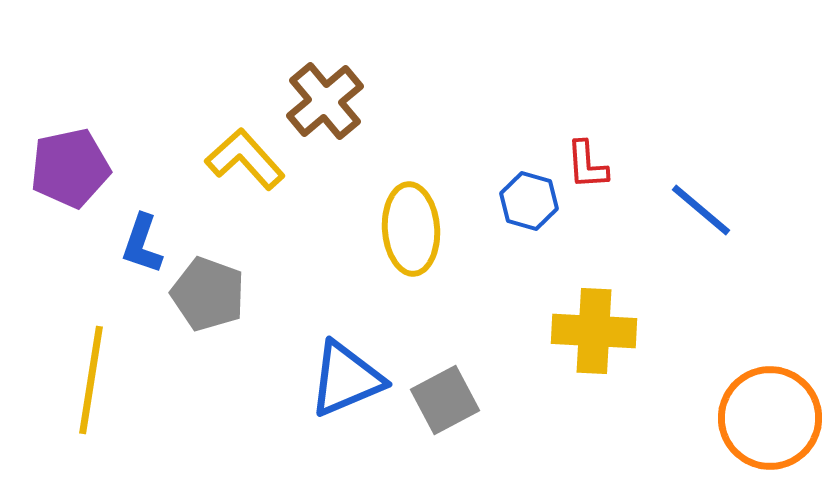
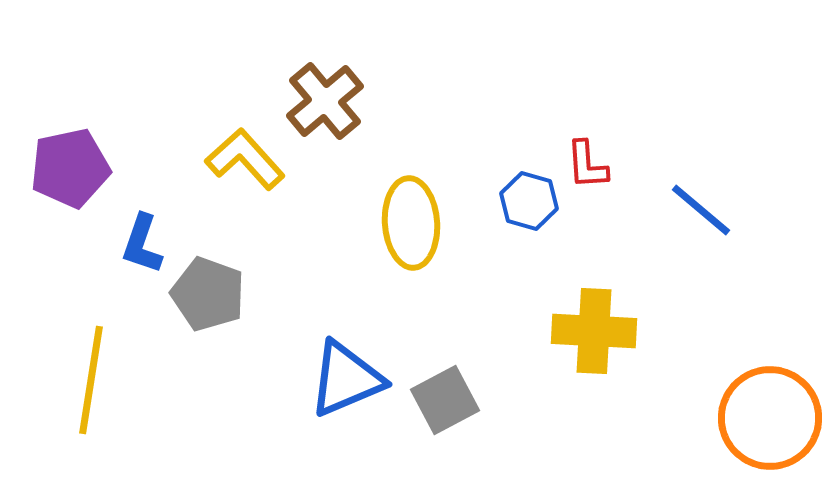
yellow ellipse: moved 6 px up
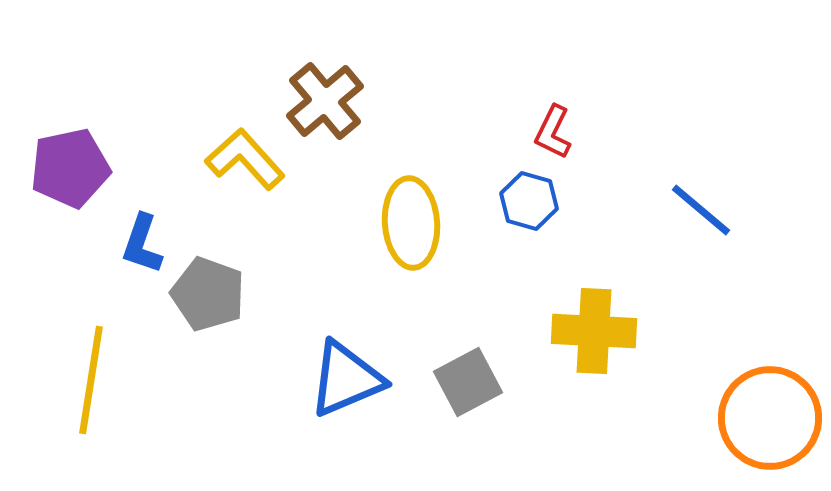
red L-shape: moved 34 px left, 33 px up; rotated 30 degrees clockwise
gray square: moved 23 px right, 18 px up
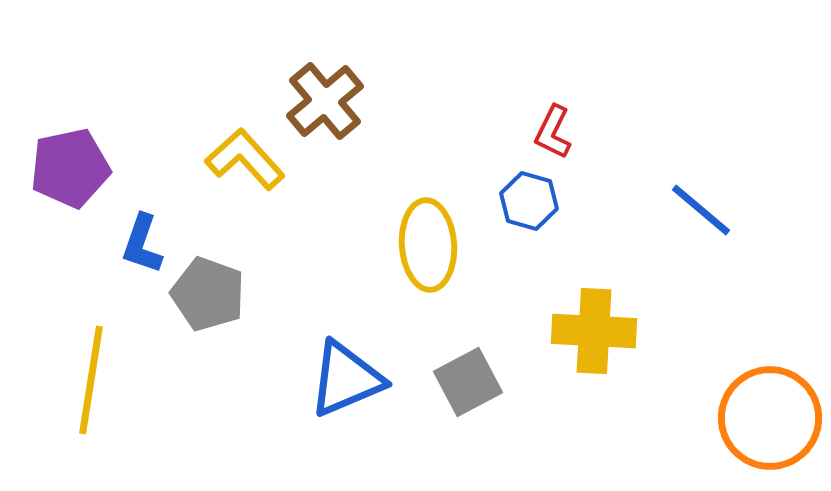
yellow ellipse: moved 17 px right, 22 px down
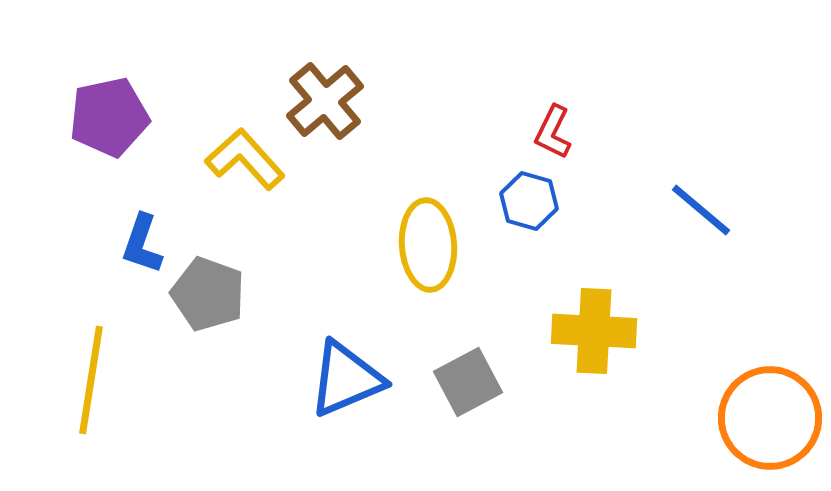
purple pentagon: moved 39 px right, 51 px up
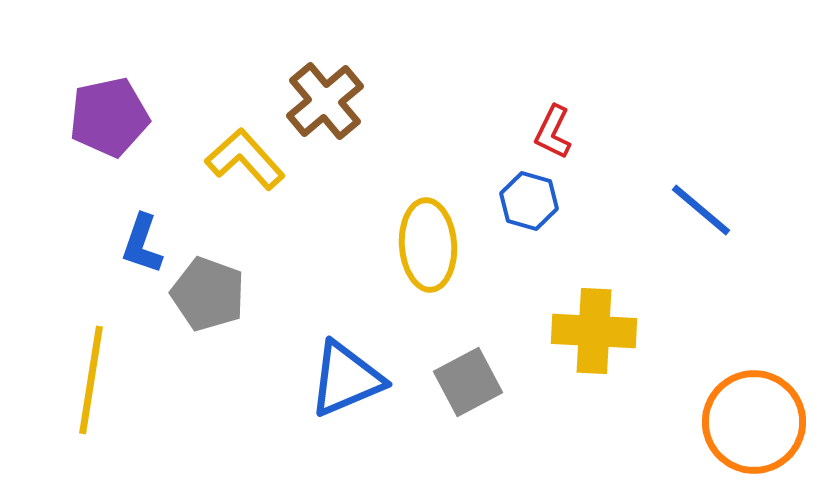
orange circle: moved 16 px left, 4 px down
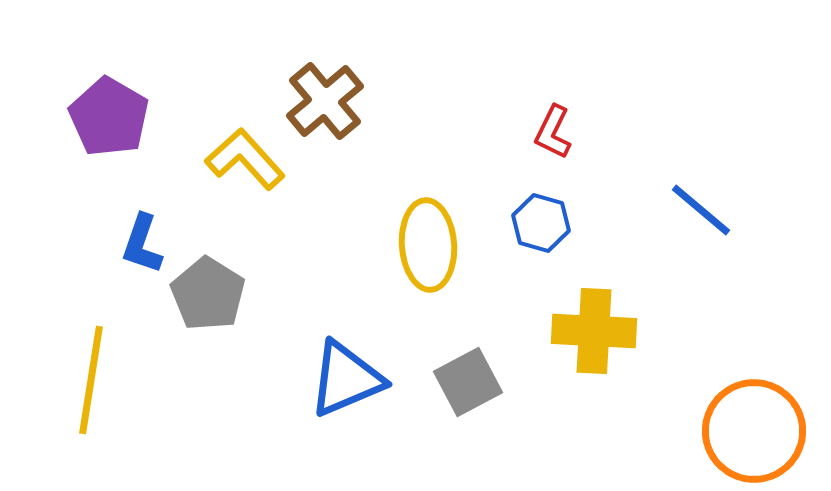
purple pentagon: rotated 30 degrees counterclockwise
blue hexagon: moved 12 px right, 22 px down
gray pentagon: rotated 12 degrees clockwise
orange circle: moved 9 px down
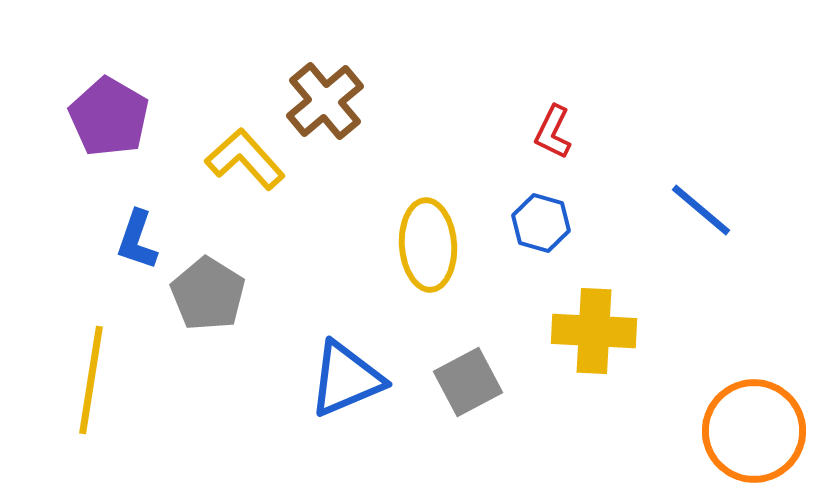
blue L-shape: moved 5 px left, 4 px up
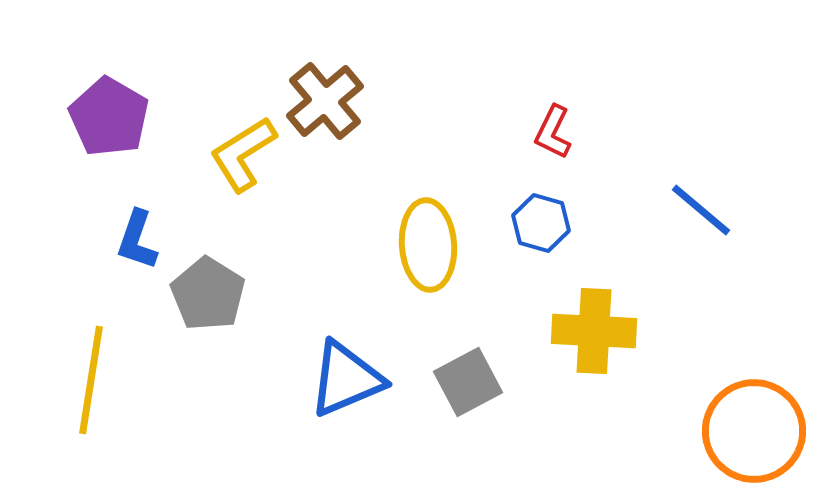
yellow L-shape: moved 2 px left, 5 px up; rotated 80 degrees counterclockwise
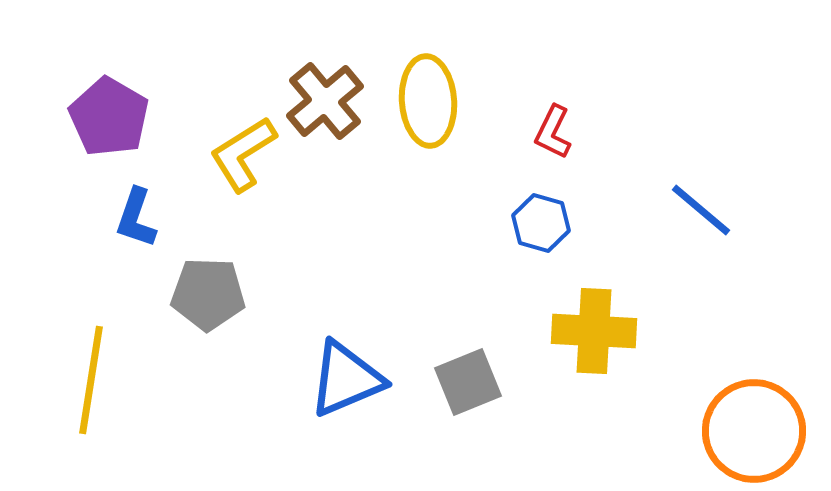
blue L-shape: moved 1 px left, 22 px up
yellow ellipse: moved 144 px up
gray pentagon: rotated 30 degrees counterclockwise
gray square: rotated 6 degrees clockwise
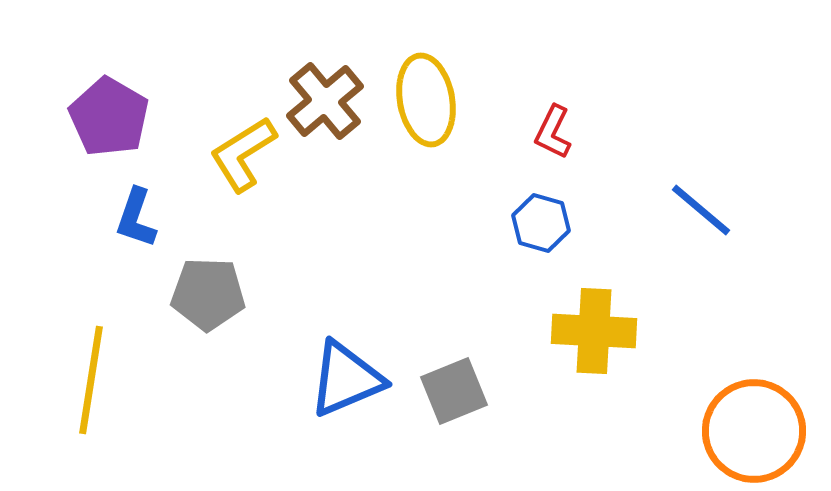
yellow ellipse: moved 2 px left, 1 px up; rotated 6 degrees counterclockwise
gray square: moved 14 px left, 9 px down
